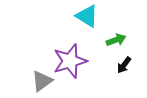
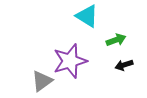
black arrow: rotated 36 degrees clockwise
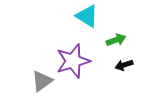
purple star: moved 3 px right
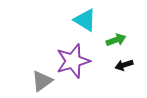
cyan triangle: moved 2 px left, 4 px down
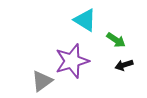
green arrow: rotated 54 degrees clockwise
purple star: moved 1 px left
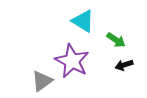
cyan triangle: moved 2 px left, 1 px down
purple star: rotated 28 degrees counterclockwise
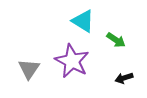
black arrow: moved 13 px down
gray triangle: moved 13 px left, 12 px up; rotated 20 degrees counterclockwise
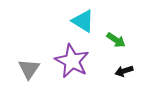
black arrow: moved 7 px up
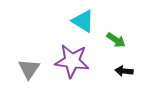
purple star: rotated 20 degrees counterclockwise
black arrow: rotated 24 degrees clockwise
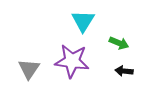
cyan triangle: rotated 30 degrees clockwise
green arrow: moved 3 px right, 3 px down; rotated 12 degrees counterclockwise
